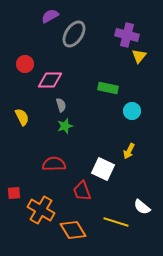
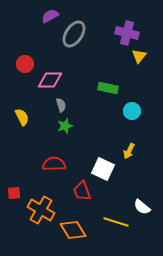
purple cross: moved 2 px up
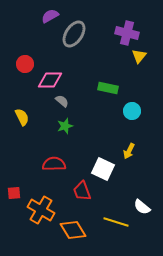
gray semicircle: moved 1 px right, 4 px up; rotated 32 degrees counterclockwise
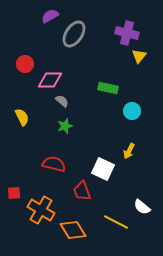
red semicircle: rotated 15 degrees clockwise
yellow line: rotated 10 degrees clockwise
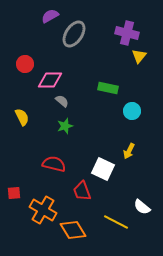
orange cross: moved 2 px right
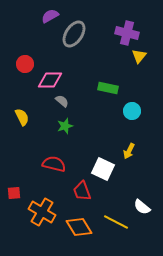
orange cross: moved 1 px left, 2 px down
orange diamond: moved 6 px right, 3 px up
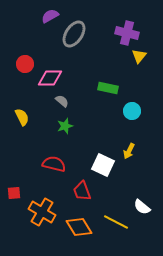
pink diamond: moved 2 px up
white square: moved 4 px up
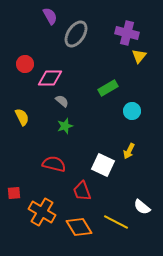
purple semicircle: rotated 90 degrees clockwise
gray ellipse: moved 2 px right
green rectangle: rotated 42 degrees counterclockwise
